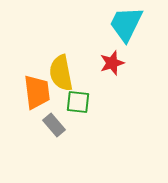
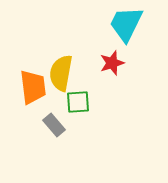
yellow semicircle: rotated 21 degrees clockwise
orange trapezoid: moved 4 px left, 5 px up
green square: rotated 10 degrees counterclockwise
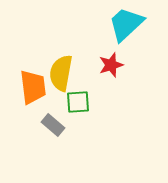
cyan trapezoid: rotated 21 degrees clockwise
red star: moved 1 px left, 2 px down
gray rectangle: moved 1 px left; rotated 10 degrees counterclockwise
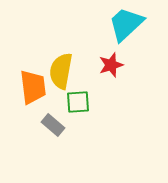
yellow semicircle: moved 2 px up
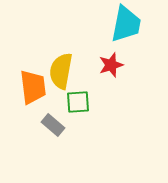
cyan trapezoid: rotated 144 degrees clockwise
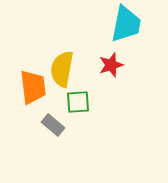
yellow semicircle: moved 1 px right, 2 px up
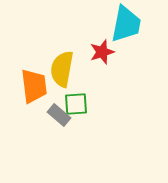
red star: moved 9 px left, 13 px up
orange trapezoid: moved 1 px right, 1 px up
green square: moved 2 px left, 2 px down
gray rectangle: moved 6 px right, 10 px up
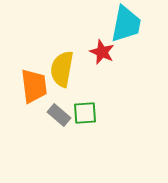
red star: rotated 30 degrees counterclockwise
green square: moved 9 px right, 9 px down
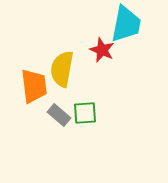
red star: moved 2 px up
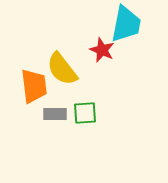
yellow semicircle: rotated 48 degrees counterclockwise
gray rectangle: moved 4 px left, 1 px up; rotated 40 degrees counterclockwise
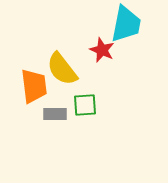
green square: moved 8 px up
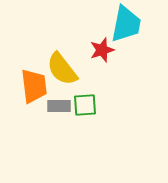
red star: rotated 30 degrees clockwise
gray rectangle: moved 4 px right, 8 px up
